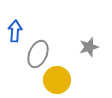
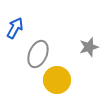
blue arrow: moved 3 px up; rotated 25 degrees clockwise
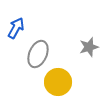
blue arrow: moved 1 px right
yellow circle: moved 1 px right, 2 px down
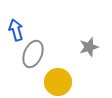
blue arrow: moved 2 px down; rotated 45 degrees counterclockwise
gray ellipse: moved 5 px left
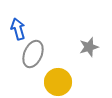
blue arrow: moved 2 px right, 1 px up
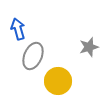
gray ellipse: moved 2 px down
yellow circle: moved 1 px up
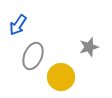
blue arrow: moved 4 px up; rotated 130 degrees counterclockwise
yellow circle: moved 3 px right, 4 px up
